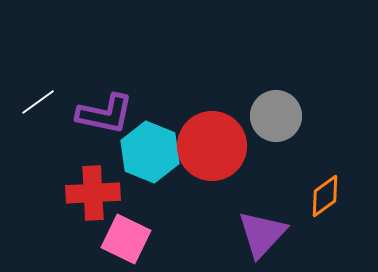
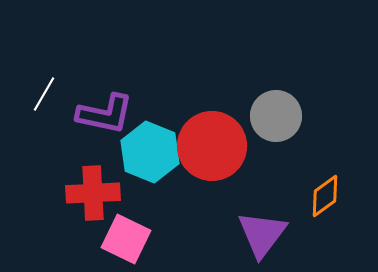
white line: moved 6 px right, 8 px up; rotated 24 degrees counterclockwise
purple triangle: rotated 6 degrees counterclockwise
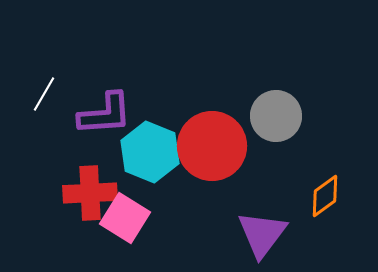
purple L-shape: rotated 16 degrees counterclockwise
red cross: moved 3 px left
pink square: moved 1 px left, 21 px up; rotated 6 degrees clockwise
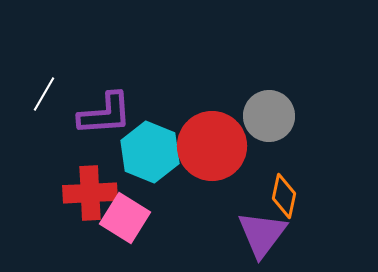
gray circle: moved 7 px left
orange diamond: moved 41 px left; rotated 42 degrees counterclockwise
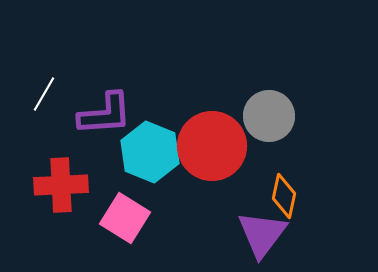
red cross: moved 29 px left, 8 px up
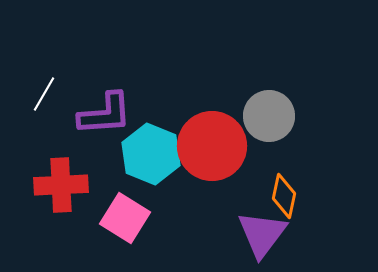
cyan hexagon: moved 1 px right, 2 px down
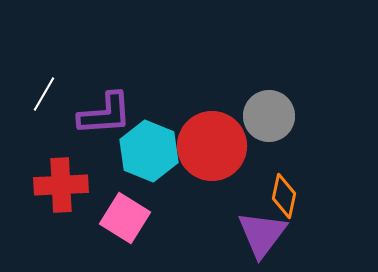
cyan hexagon: moved 2 px left, 3 px up
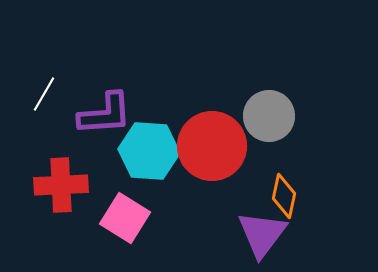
cyan hexagon: rotated 18 degrees counterclockwise
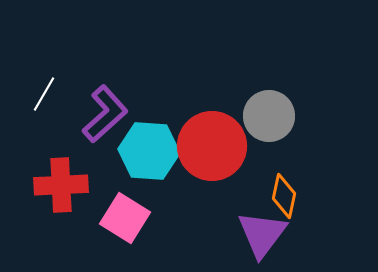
purple L-shape: rotated 38 degrees counterclockwise
